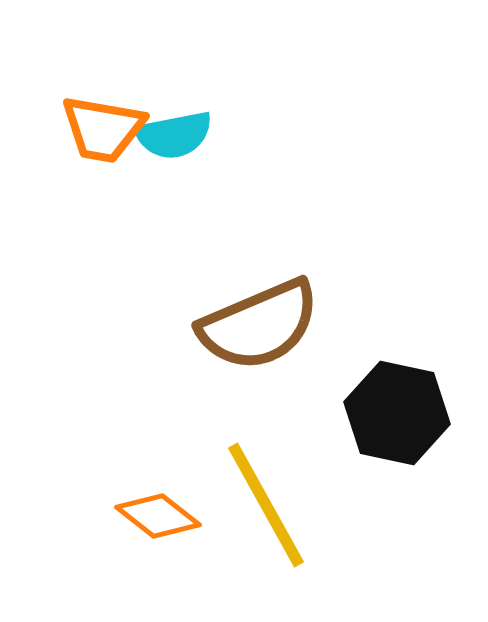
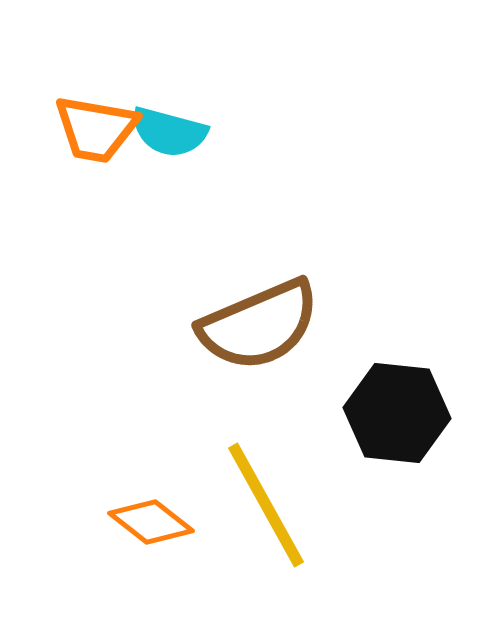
orange trapezoid: moved 7 px left
cyan semicircle: moved 5 px left, 3 px up; rotated 26 degrees clockwise
black hexagon: rotated 6 degrees counterclockwise
orange diamond: moved 7 px left, 6 px down
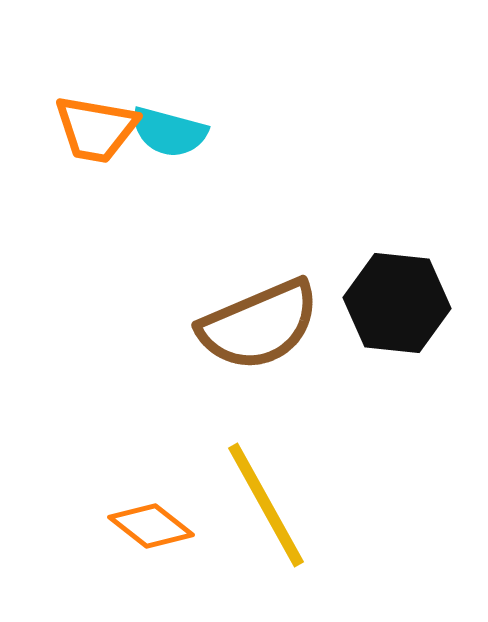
black hexagon: moved 110 px up
orange diamond: moved 4 px down
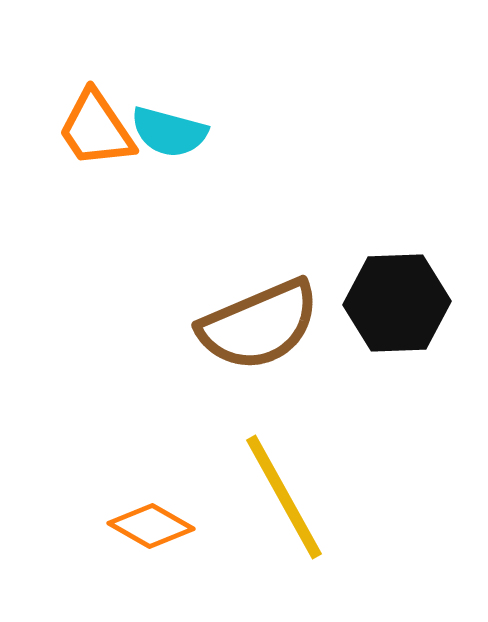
orange trapezoid: rotated 46 degrees clockwise
black hexagon: rotated 8 degrees counterclockwise
yellow line: moved 18 px right, 8 px up
orange diamond: rotated 8 degrees counterclockwise
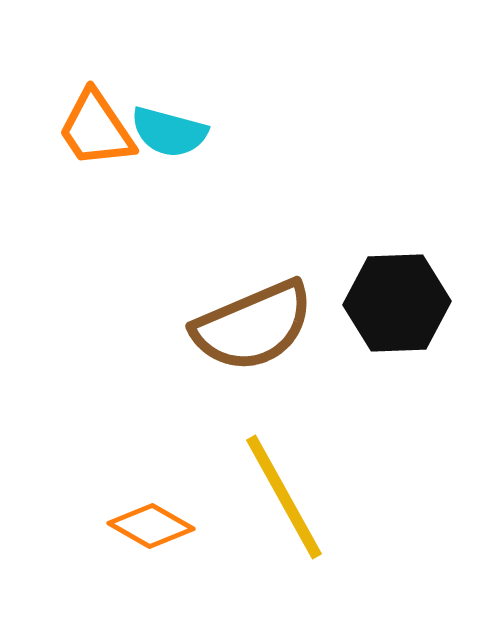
brown semicircle: moved 6 px left, 1 px down
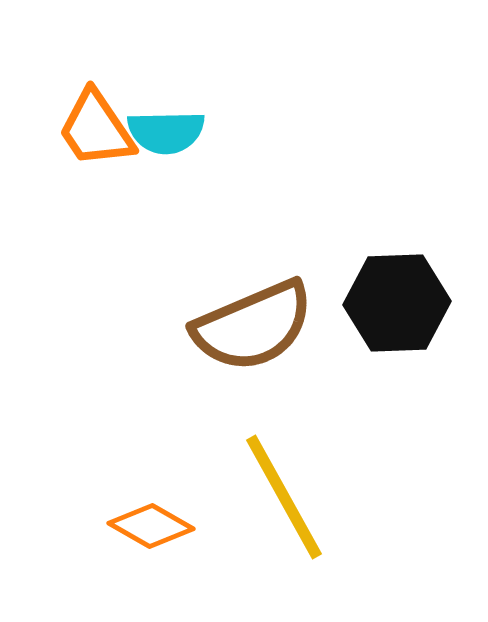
cyan semicircle: moved 3 px left; rotated 16 degrees counterclockwise
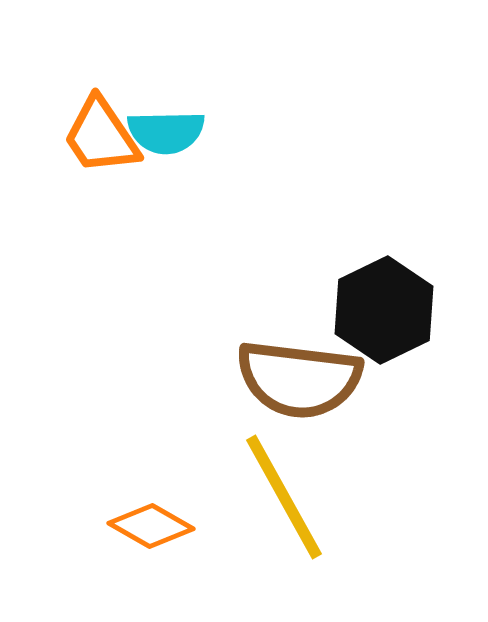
orange trapezoid: moved 5 px right, 7 px down
black hexagon: moved 13 px left, 7 px down; rotated 24 degrees counterclockwise
brown semicircle: moved 46 px right, 53 px down; rotated 30 degrees clockwise
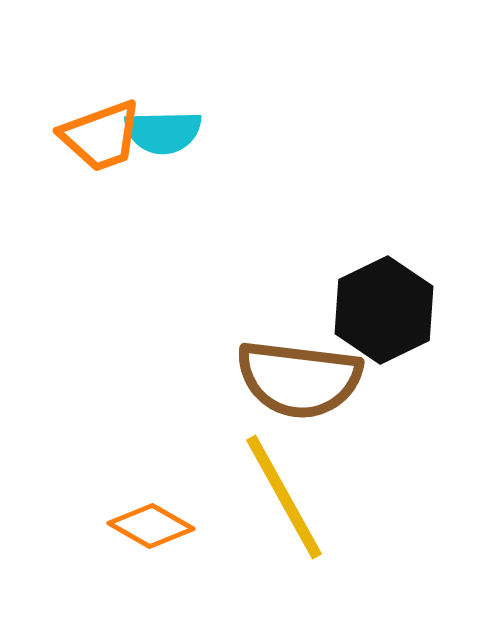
cyan semicircle: moved 3 px left
orange trapezoid: rotated 76 degrees counterclockwise
